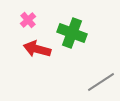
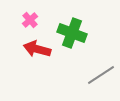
pink cross: moved 2 px right
gray line: moved 7 px up
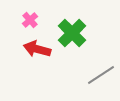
green cross: rotated 24 degrees clockwise
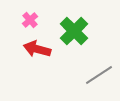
green cross: moved 2 px right, 2 px up
gray line: moved 2 px left
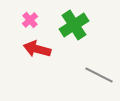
green cross: moved 6 px up; rotated 12 degrees clockwise
gray line: rotated 60 degrees clockwise
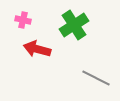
pink cross: moved 7 px left; rotated 35 degrees counterclockwise
gray line: moved 3 px left, 3 px down
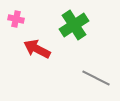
pink cross: moved 7 px left, 1 px up
red arrow: rotated 12 degrees clockwise
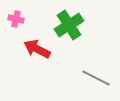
green cross: moved 5 px left
